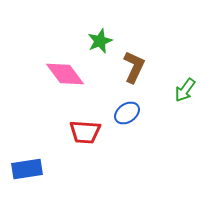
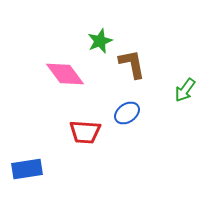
brown L-shape: moved 2 px left, 3 px up; rotated 36 degrees counterclockwise
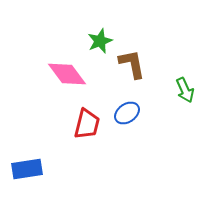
pink diamond: moved 2 px right
green arrow: rotated 60 degrees counterclockwise
red trapezoid: moved 2 px right, 8 px up; rotated 80 degrees counterclockwise
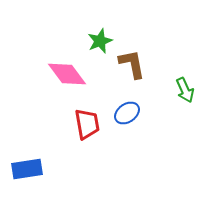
red trapezoid: rotated 24 degrees counterclockwise
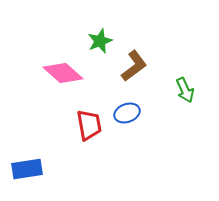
brown L-shape: moved 2 px right, 2 px down; rotated 64 degrees clockwise
pink diamond: moved 4 px left, 1 px up; rotated 12 degrees counterclockwise
blue ellipse: rotated 15 degrees clockwise
red trapezoid: moved 2 px right, 1 px down
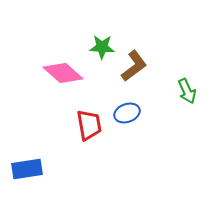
green star: moved 2 px right, 6 px down; rotated 25 degrees clockwise
green arrow: moved 2 px right, 1 px down
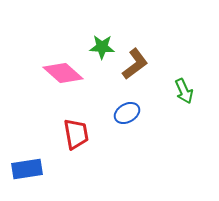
brown L-shape: moved 1 px right, 2 px up
green arrow: moved 3 px left
blue ellipse: rotated 10 degrees counterclockwise
red trapezoid: moved 13 px left, 9 px down
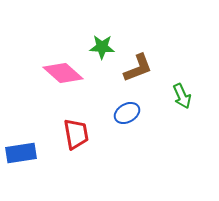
brown L-shape: moved 3 px right, 4 px down; rotated 16 degrees clockwise
green arrow: moved 2 px left, 5 px down
blue rectangle: moved 6 px left, 16 px up
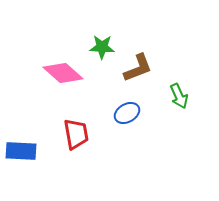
green arrow: moved 3 px left
blue rectangle: moved 2 px up; rotated 12 degrees clockwise
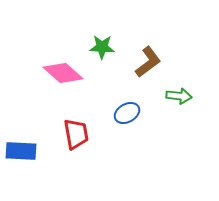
brown L-shape: moved 10 px right, 6 px up; rotated 16 degrees counterclockwise
green arrow: rotated 60 degrees counterclockwise
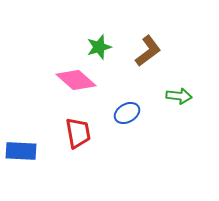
green star: moved 3 px left; rotated 20 degrees counterclockwise
brown L-shape: moved 11 px up
pink diamond: moved 13 px right, 7 px down
red trapezoid: moved 2 px right, 1 px up
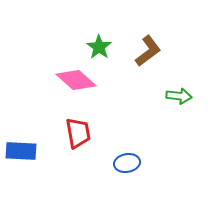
green star: rotated 20 degrees counterclockwise
blue ellipse: moved 50 px down; rotated 20 degrees clockwise
